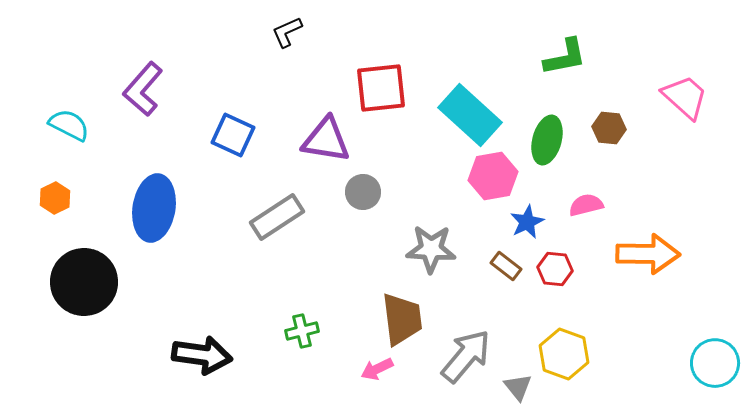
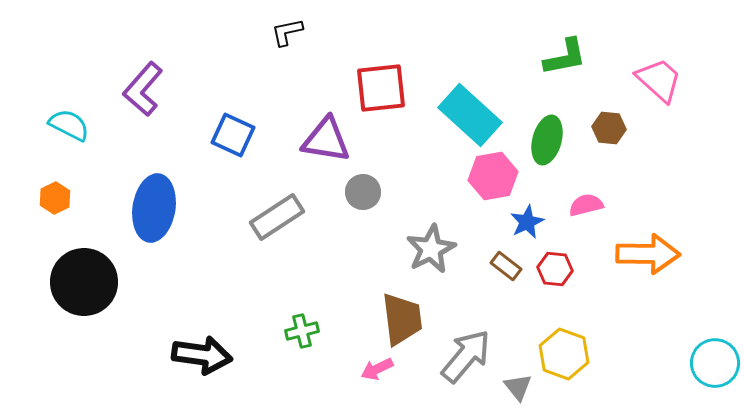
black L-shape: rotated 12 degrees clockwise
pink trapezoid: moved 26 px left, 17 px up
gray star: rotated 30 degrees counterclockwise
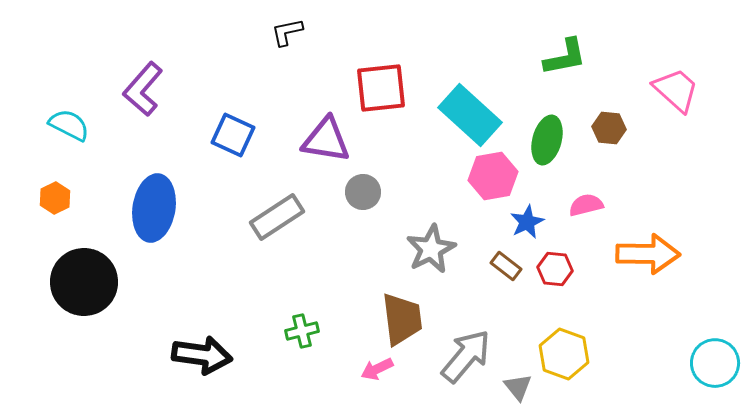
pink trapezoid: moved 17 px right, 10 px down
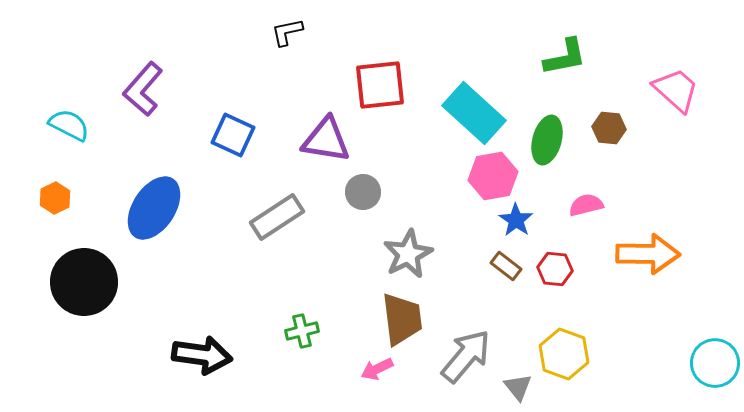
red square: moved 1 px left, 3 px up
cyan rectangle: moved 4 px right, 2 px up
blue ellipse: rotated 24 degrees clockwise
blue star: moved 11 px left, 2 px up; rotated 12 degrees counterclockwise
gray star: moved 23 px left, 5 px down
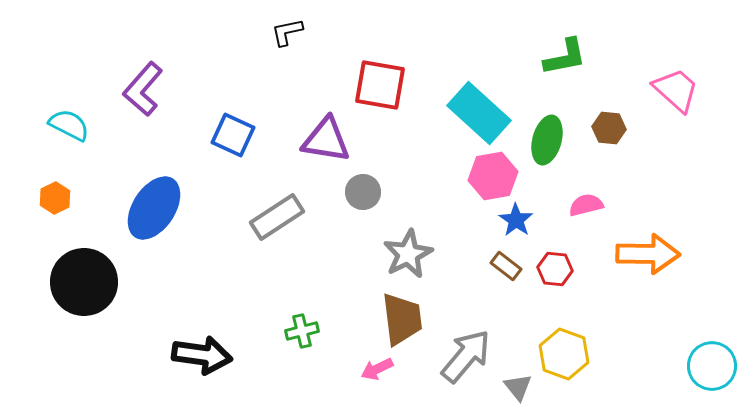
red square: rotated 16 degrees clockwise
cyan rectangle: moved 5 px right
cyan circle: moved 3 px left, 3 px down
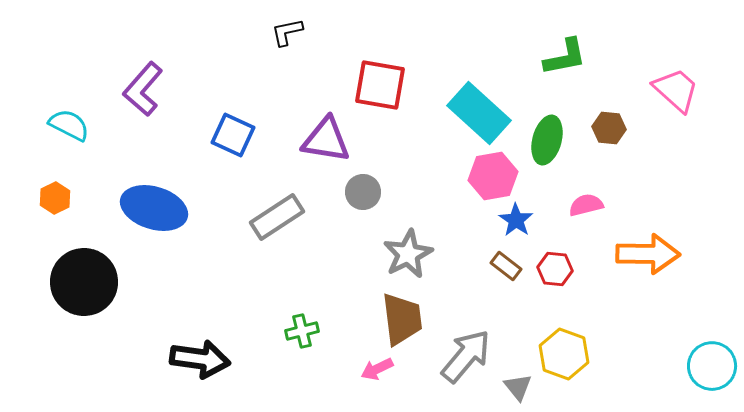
blue ellipse: rotated 74 degrees clockwise
black arrow: moved 2 px left, 4 px down
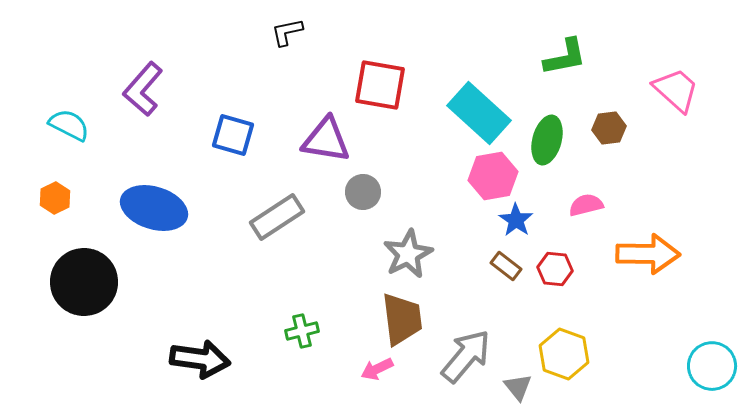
brown hexagon: rotated 12 degrees counterclockwise
blue square: rotated 9 degrees counterclockwise
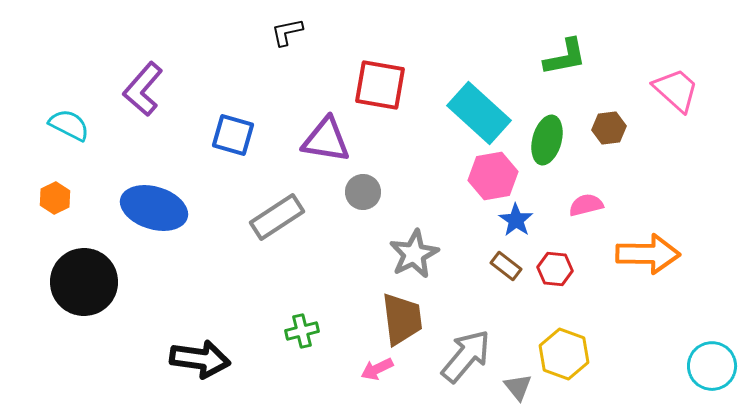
gray star: moved 6 px right
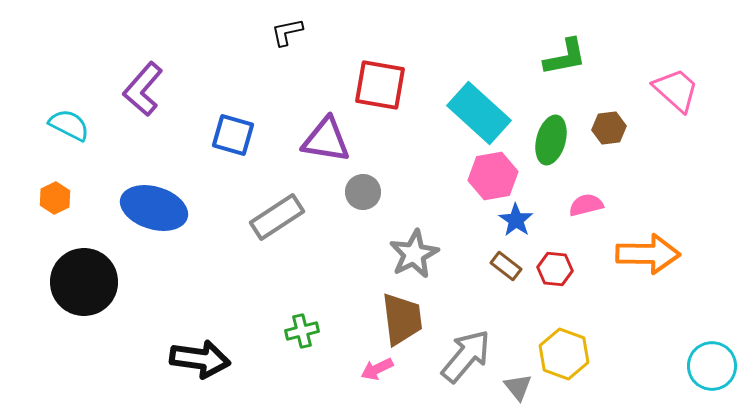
green ellipse: moved 4 px right
